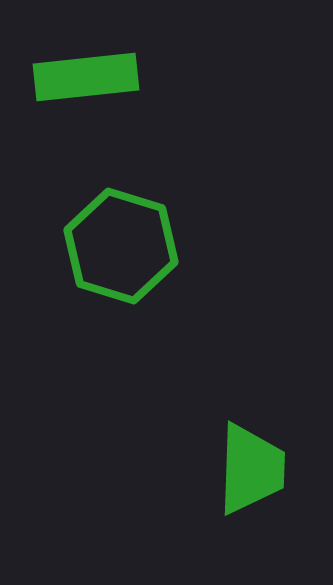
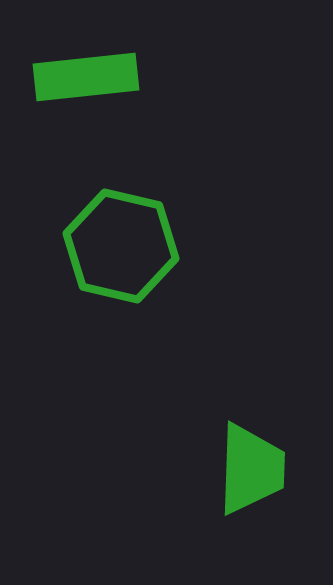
green hexagon: rotated 4 degrees counterclockwise
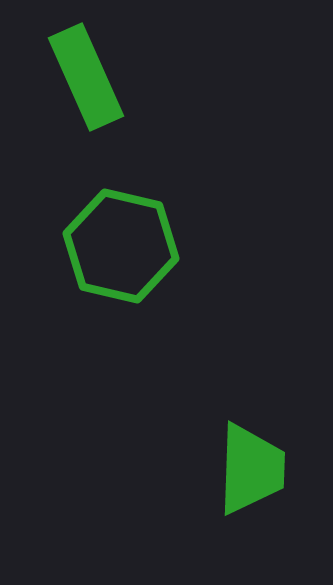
green rectangle: rotated 72 degrees clockwise
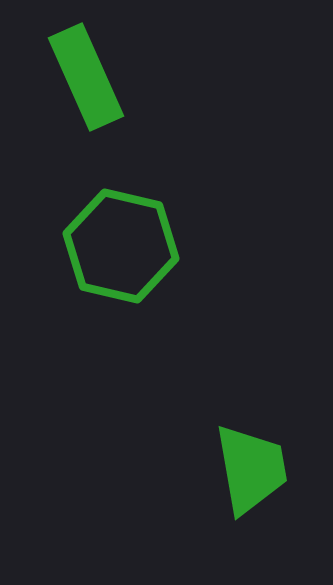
green trapezoid: rotated 12 degrees counterclockwise
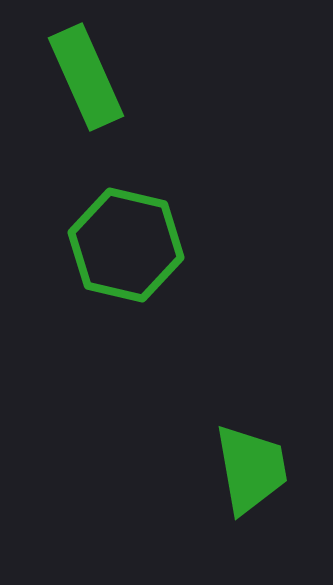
green hexagon: moved 5 px right, 1 px up
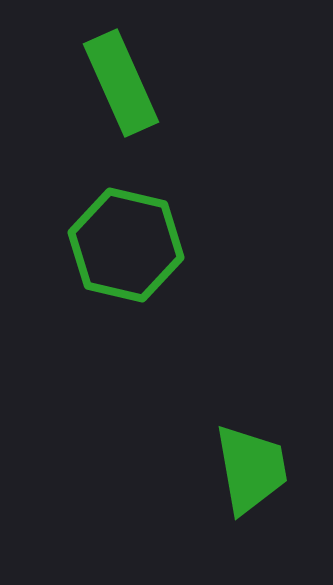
green rectangle: moved 35 px right, 6 px down
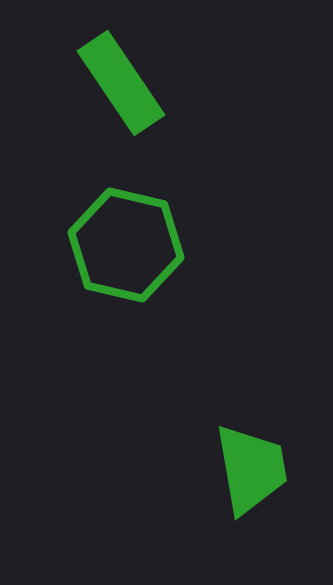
green rectangle: rotated 10 degrees counterclockwise
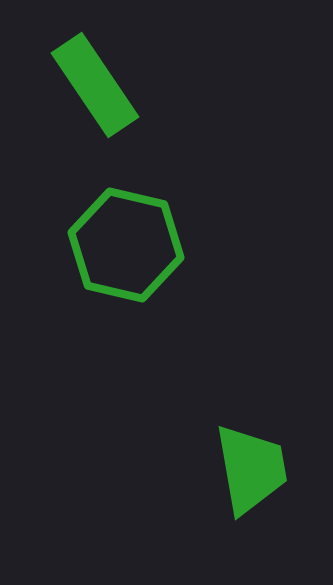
green rectangle: moved 26 px left, 2 px down
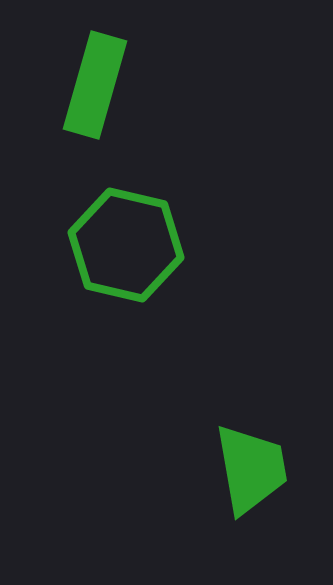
green rectangle: rotated 50 degrees clockwise
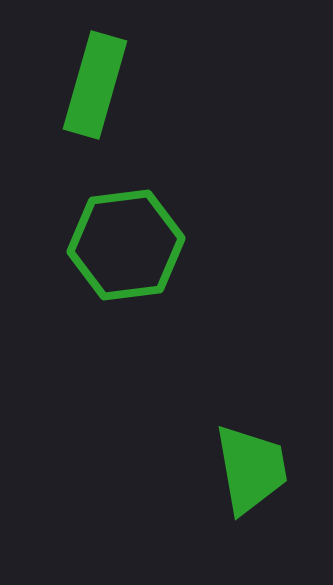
green hexagon: rotated 20 degrees counterclockwise
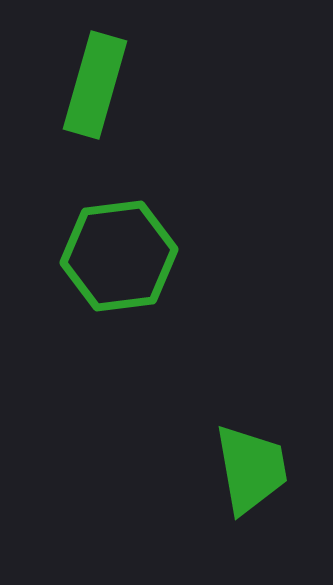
green hexagon: moved 7 px left, 11 px down
